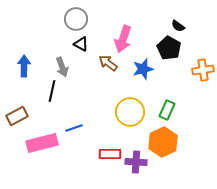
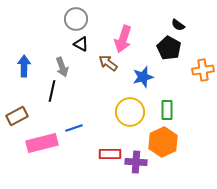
black semicircle: moved 1 px up
blue star: moved 8 px down
green rectangle: rotated 24 degrees counterclockwise
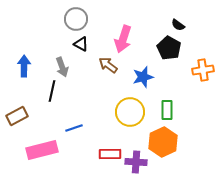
brown arrow: moved 2 px down
pink rectangle: moved 7 px down
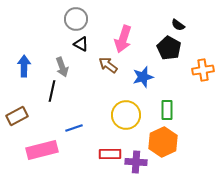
yellow circle: moved 4 px left, 3 px down
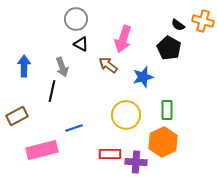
orange cross: moved 49 px up; rotated 25 degrees clockwise
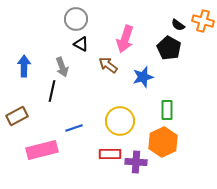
pink arrow: moved 2 px right
yellow circle: moved 6 px left, 6 px down
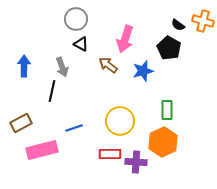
blue star: moved 6 px up
brown rectangle: moved 4 px right, 7 px down
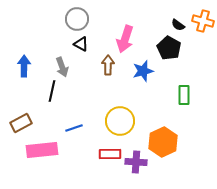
gray circle: moved 1 px right
brown arrow: rotated 54 degrees clockwise
green rectangle: moved 17 px right, 15 px up
pink rectangle: rotated 8 degrees clockwise
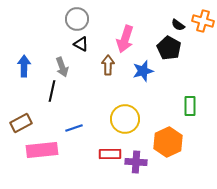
green rectangle: moved 6 px right, 11 px down
yellow circle: moved 5 px right, 2 px up
orange hexagon: moved 5 px right
